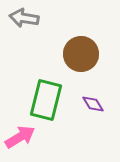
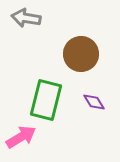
gray arrow: moved 2 px right
purple diamond: moved 1 px right, 2 px up
pink arrow: moved 1 px right
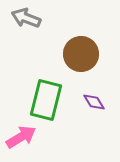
gray arrow: rotated 12 degrees clockwise
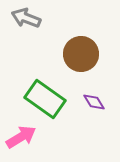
green rectangle: moved 1 px left, 1 px up; rotated 69 degrees counterclockwise
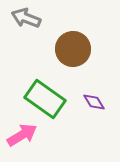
brown circle: moved 8 px left, 5 px up
pink arrow: moved 1 px right, 2 px up
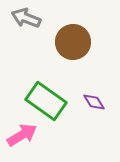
brown circle: moved 7 px up
green rectangle: moved 1 px right, 2 px down
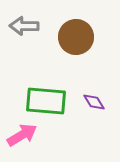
gray arrow: moved 2 px left, 8 px down; rotated 20 degrees counterclockwise
brown circle: moved 3 px right, 5 px up
green rectangle: rotated 30 degrees counterclockwise
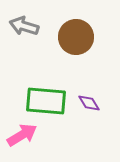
gray arrow: rotated 16 degrees clockwise
purple diamond: moved 5 px left, 1 px down
